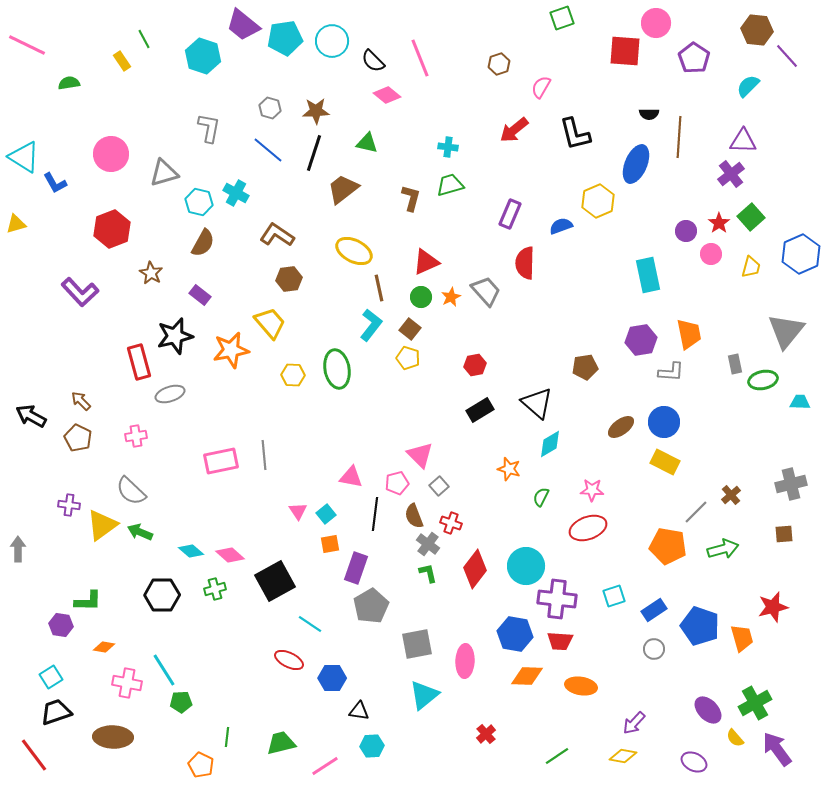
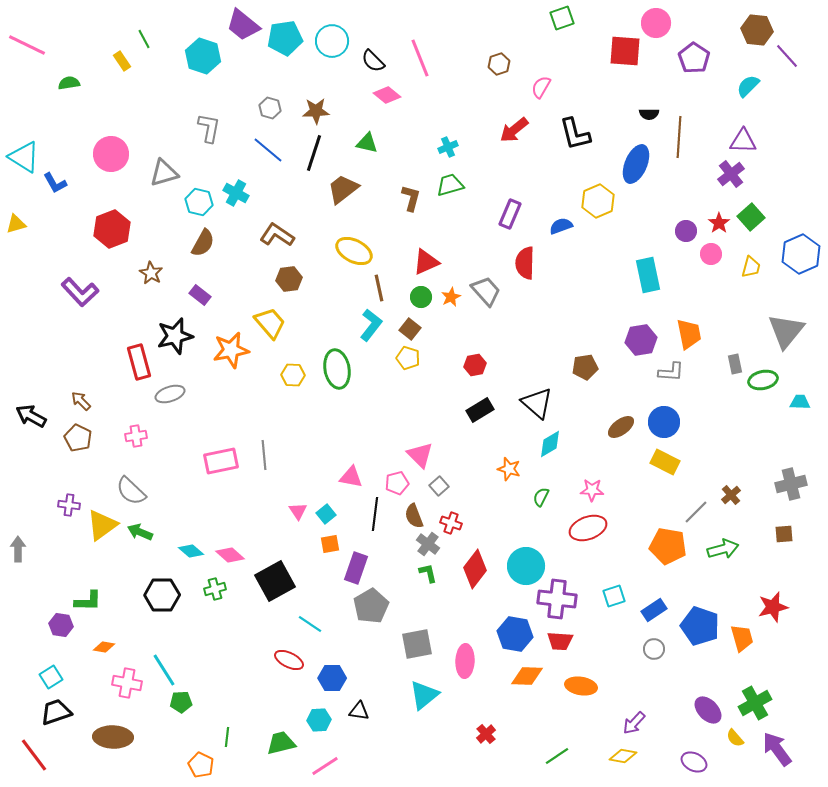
cyan cross at (448, 147): rotated 30 degrees counterclockwise
cyan hexagon at (372, 746): moved 53 px left, 26 px up
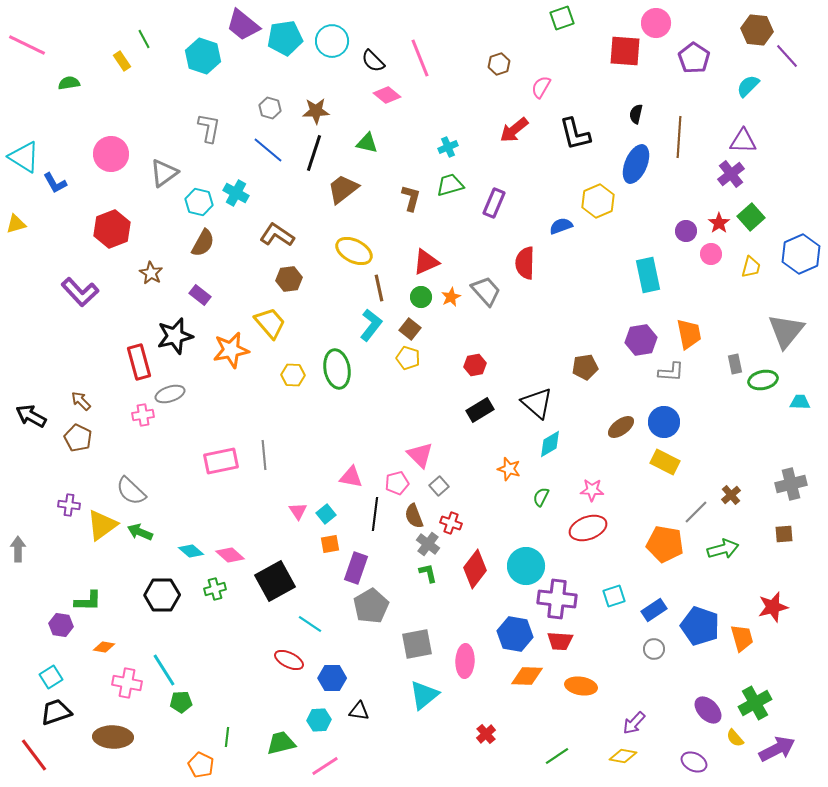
black semicircle at (649, 114): moved 13 px left; rotated 102 degrees clockwise
gray triangle at (164, 173): rotated 20 degrees counterclockwise
purple rectangle at (510, 214): moved 16 px left, 11 px up
pink cross at (136, 436): moved 7 px right, 21 px up
orange pentagon at (668, 546): moved 3 px left, 2 px up
purple arrow at (777, 749): rotated 99 degrees clockwise
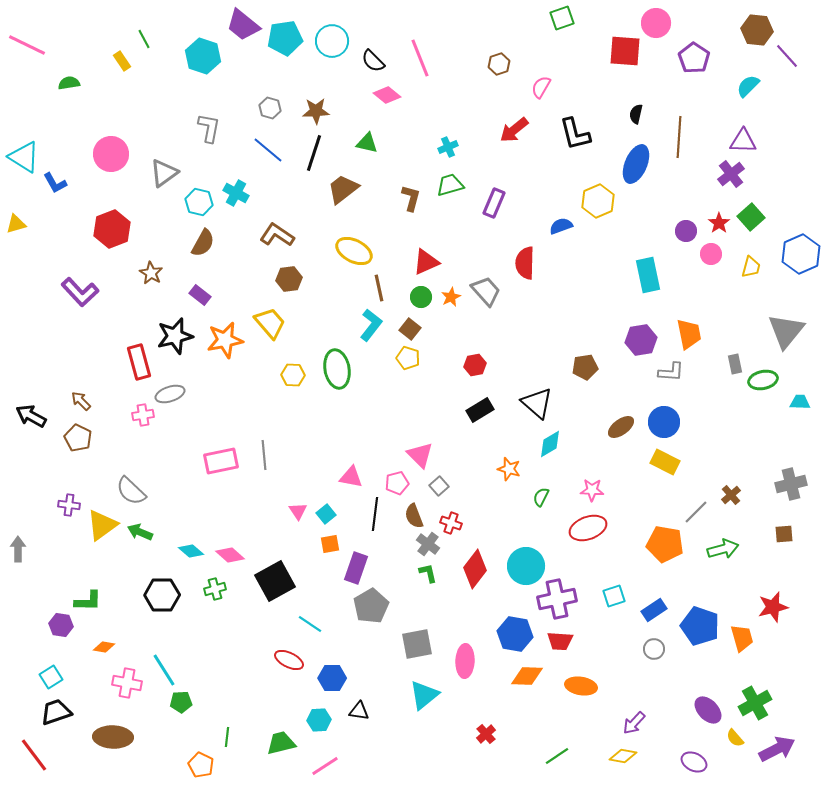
orange star at (231, 350): moved 6 px left, 10 px up
purple cross at (557, 599): rotated 18 degrees counterclockwise
